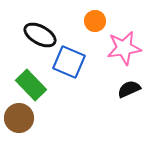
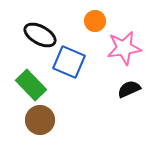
brown circle: moved 21 px right, 2 px down
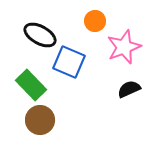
pink star: moved 1 px up; rotated 12 degrees counterclockwise
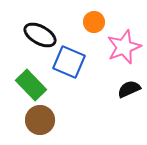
orange circle: moved 1 px left, 1 px down
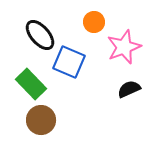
black ellipse: rotated 20 degrees clockwise
green rectangle: moved 1 px up
brown circle: moved 1 px right
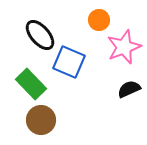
orange circle: moved 5 px right, 2 px up
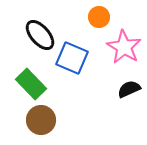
orange circle: moved 3 px up
pink star: rotated 20 degrees counterclockwise
blue square: moved 3 px right, 4 px up
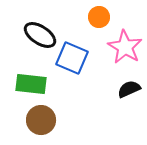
black ellipse: rotated 16 degrees counterclockwise
pink star: moved 1 px right
green rectangle: rotated 40 degrees counterclockwise
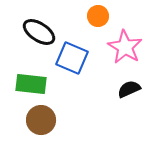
orange circle: moved 1 px left, 1 px up
black ellipse: moved 1 px left, 3 px up
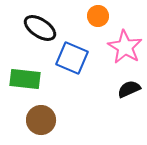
black ellipse: moved 1 px right, 4 px up
green rectangle: moved 6 px left, 5 px up
